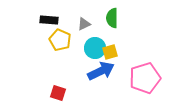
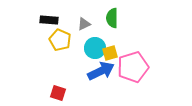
yellow square: moved 1 px down
pink pentagon: moved 12 px left, 11 px up
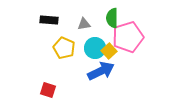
gray triangle: rotated 16 degrees clockwise
yellow pentagon: moved 4 px right, 8 px down
yellow square: moved 1 px left, 2 px up; rotated 28 degrees counterclockwise
pink pentagon: moved 5 px left, 30 px up
red square: moved 10 px left, 3 px up
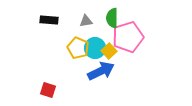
gray triangle: moved 2 px right, 3 px up
yellow pentagon: moved 14 px right
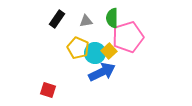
black rectangle: moved 8 px right, 1 px up; rotated 60 degrees counterclockwise
cyan circle: moved 5 px down
blue arrow: moved 1 px right, 1 px down
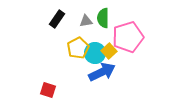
green semicircle: moved 9 px left
yellow pentagon: rotated 20 degrees clockwise
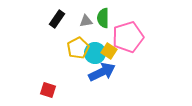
yellow square: rotated 14 degrees counterclockwise
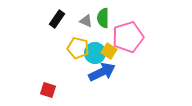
gray triangle: rotated 32 degrees clockwise
yellow pentagon: rotated 30 degrees counterclockwise
